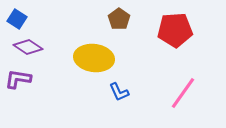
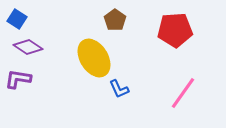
brown pentagon: moved 4 px left, 1 px down
yellow ellipse: rotated 51 degrees clockwise
blue L-shape: moved 3 px up
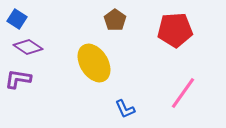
yellow ellipse: moved 5 px down
blue L-shape: moved 6 px right, 20 px down
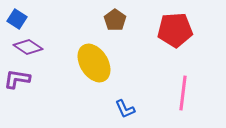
purple L-shape: moved 1 px left
pink line: rotated 28 degrees counterclockwise
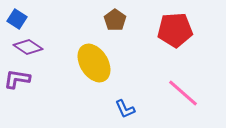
pink line: rotated 56 degrees counterclockwise
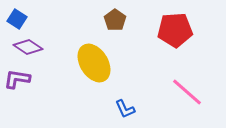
pink line: moved 4 px right, 1 px up
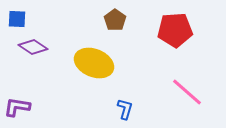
blue square: rotated 30 degrees counterclockwise
purple diamond: moved 5 px right
yellow ellipse: rotated 36 degrees counterclockwise
purple L-shape: moved 28 px down
blue L-shape: rotated 140 degrees counterclockwise
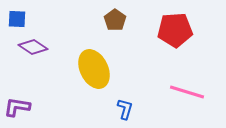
yellow ellipse: moved 6 px down; rotated 42 degrees clockwise
pink line: rotated 24 degrees counterclockwise
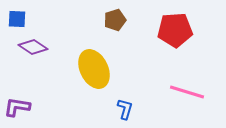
brown pentagon: rotated 20 degrees clockwise
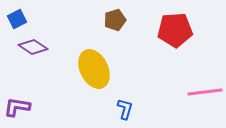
blue square: rotated 30 degrees counterclockwise
pink line: moved 18 px right; rotated 24 degrees counterclockwise
